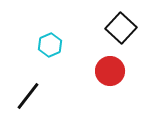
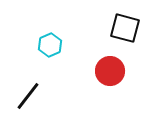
black square: moved 4 px right; rotated 28 degrees counterclockwise
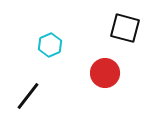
red circle: moved 5 px left, 2 px down
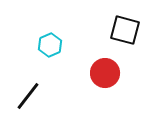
black square: moved 2 px down
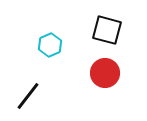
black square: moved 18 px left
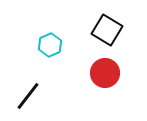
black square: rotated 16 degrees clockwise
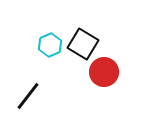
black square: moved 24 px left, 14 px down
red circle: moved 1 px left, 1 px up
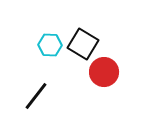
cyan hexagon: rotated 25 degrees clockwise
black line: moved 8 px right
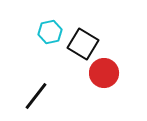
cyan hexagon: moved 13 px up; rotated 15 degrees counterclockwise
red circle: moved 1 px down
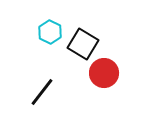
cyan hexagon: rotated 20 degrees counterclockwise
black line: moved 6 px right, 4 px up
